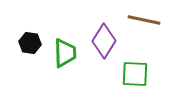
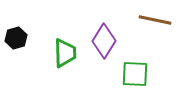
brown line: moved 11 px right
black hexagon: moved 14 px left, 5 px up; rotated 25 degrees counterclockwise
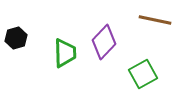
purple diamond: moved 1 px down; rotated 12 degrees clockwise
green square: moved 8 px right; rotated 32 degrees counterclockwise
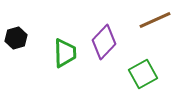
brown line: rotated 36 degrees counterclockwise
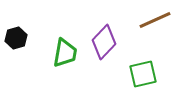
green trapezoid: rotated 12 degrees clockwise
green square: rotated 16 degrees clockwise
